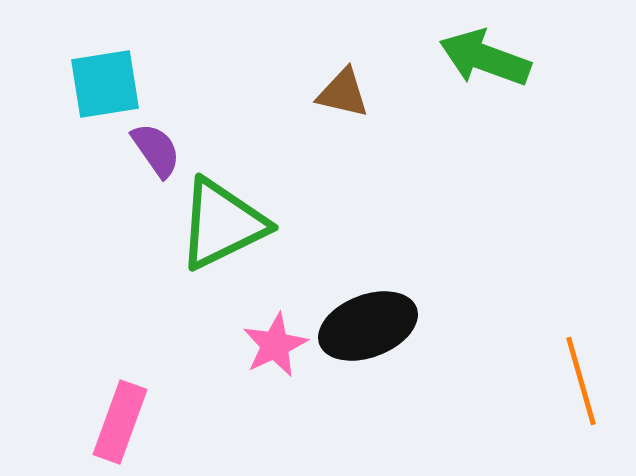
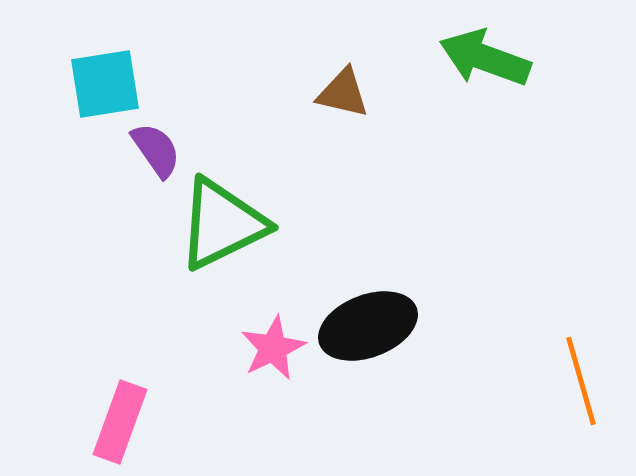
pink star: moved 2 px left, 3 px down
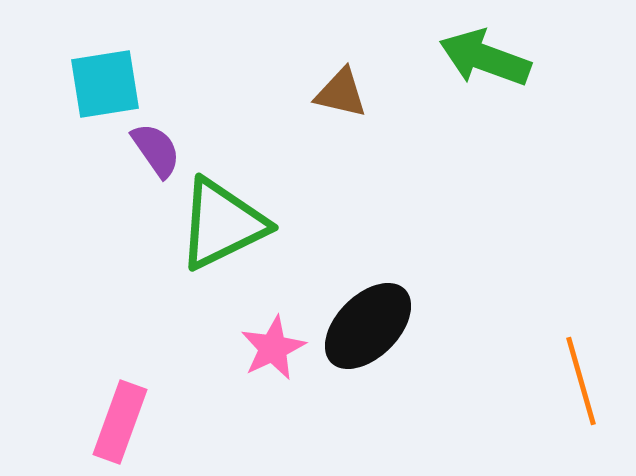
brown triangle: moved 2 px left
black ellipse: rotated 24 degrees counterclockwise
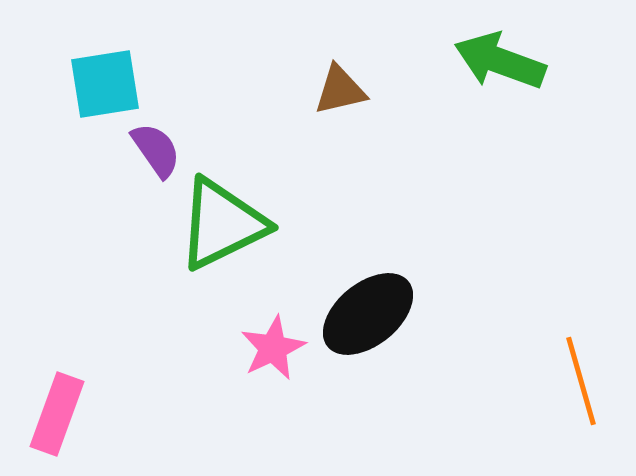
green arrow: moved 15 px right, 3 px down
brown triangle: moved 1 px left, 3 px up; rotated 26 degrees counterclockwise
black ellipse: moved 12 px up; rotated 6 degrees clockwise
pink rectangle: moved 63 px left, 8 px up
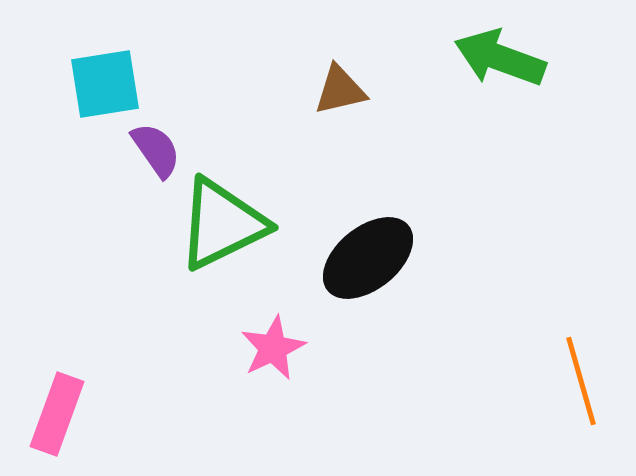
green arrow: moved 3 px up
black ellipse: moved 56 px up
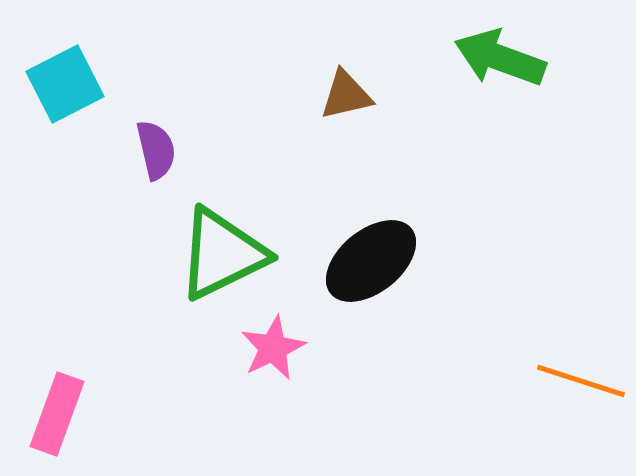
cyan square: moved 40 px left; rotated 18 degrees counterclockwise
brown triangle: moved 6 px right, 5 px down
purple semicircle: rotated 22 degrees clockwise
green triangle: moved 30 px down
black ellipse: moved 3 px right, 3 px down
orange line: rotated 56 degrees counterclockwise
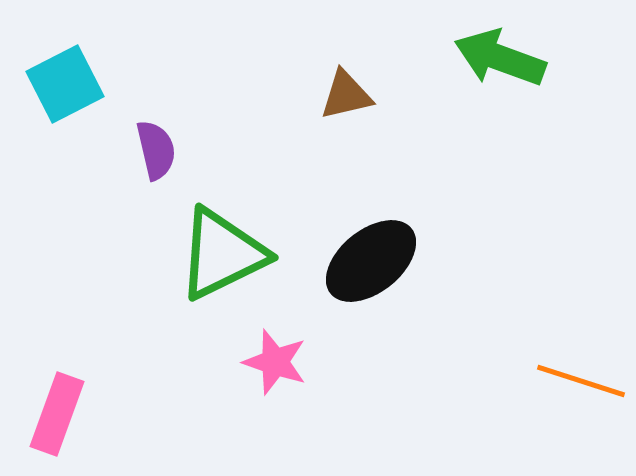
pink star: moved 2 px right, 14 px down; rotated 28 degrees counterclockwise
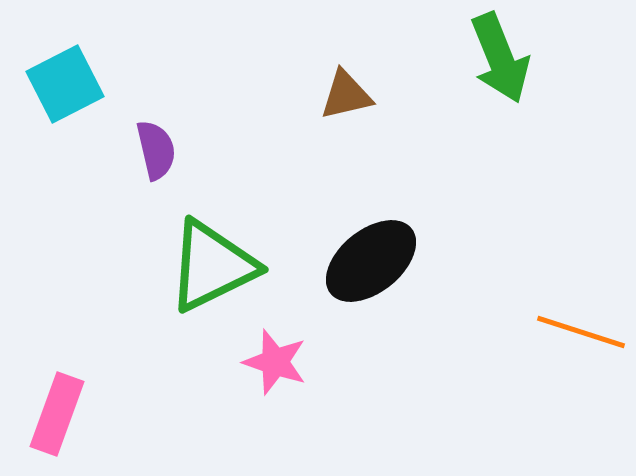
green arrow: rotated 132 degrees counterclockwise
green triangle: moved 10 px left, 12 px down
orange line: moved 49 px up
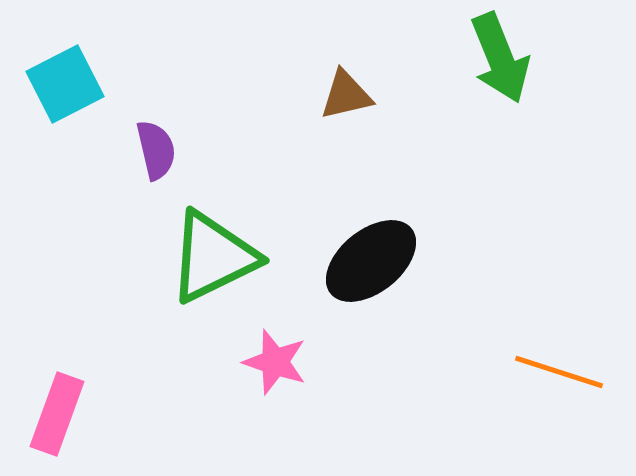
green triangle: moved 1 px right, 9 px up
orange line: moved 22 px left, 40 px down
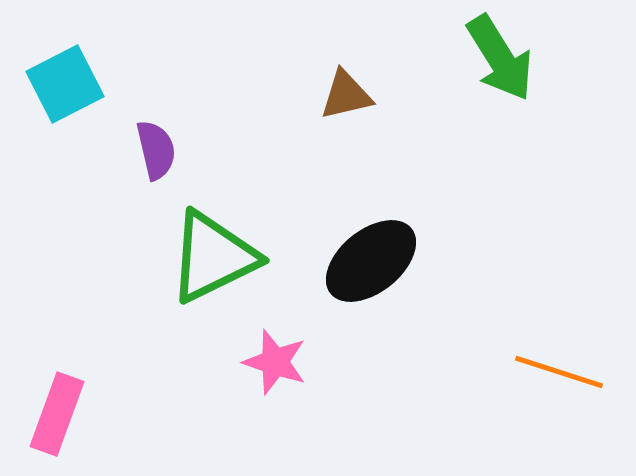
green arrow: rotated 10 degrees counterclockwise
